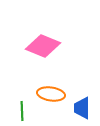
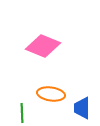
green line: moved 2 px down
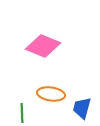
blue trapezoid: rotated 15 degrees clockwise
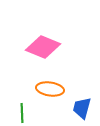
pink diamond: moved 1 px down
orange ellipse: moved 1 px left, 5 px up
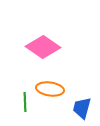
pink diamond: rotated 12 degrees clockwise
green line: moved 3 px right, 11 px up
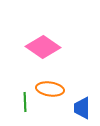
blue trapezoid: rotated 15 degrees counterclockwise
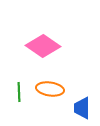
pink diamond: moved 1 px up
green line: moved 6 px left, 10 px up
